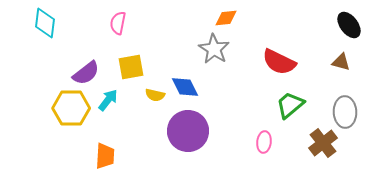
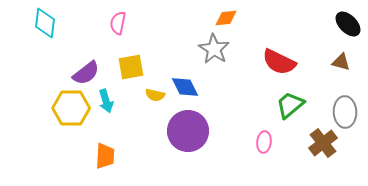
black ellipse: moved 1 px left, 1 px up; rotated 8 degrees counterclockwise
cyan arrow: moved 2 px left, 1 px down; rotated 125 degrees clockwise
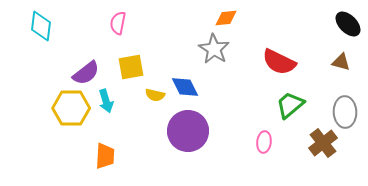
cyan diamond: moved 4 px left, 3 px down
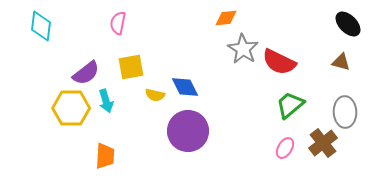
gray star: moved 29 px right
pink ellipse: moved 21 px right, 6 px down; rotated 25 degrees clockwise
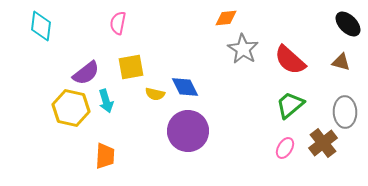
red semicircle: moved 11 px right, 2 px up; rotated 16 degrees clockwise
yellow semicircle: moved 1 px up
yellow hexagon: rotated 12 degrees clockwise
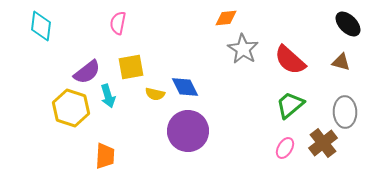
purple semicircle: moved 1 px right, 1 px up
cyan arrow: moved 2 px right, 5 px up
yellow hexagon: rotated 6 degrees clockwise
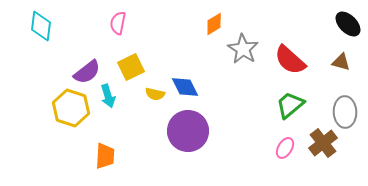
orange diamond: moved 12 px left, 6 px down; rotated 25 degrees counterclockwise
yellow square: rotated 16 degrees counterclockwise
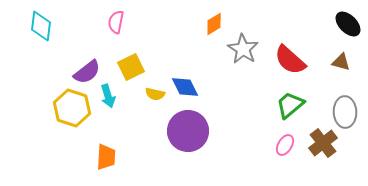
pink semicircle: moved 2 px left, 1 px up
yellow hexagon: moved 1 px right
pink ellipse: moved 3 px up
orange trapezoid: moved 1 px right, 1 px down
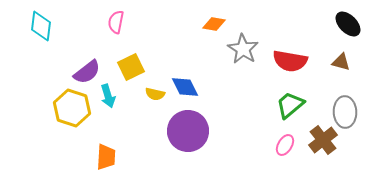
orange diamond: rotated 40 degrees clockwise
red semicircle: moved 1 px down; rotated 32 degrees counterclockwise
brown cross: moved 3 px up
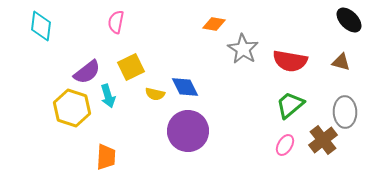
black ellipse: moved 1 px right, 4 px up
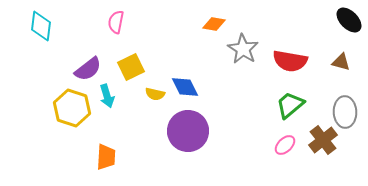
purple semicircle: moved 1 px right, 3 px up
cyan arrow: moved 1 px left
pink ellipse: rotated 15 degrees clockwise
